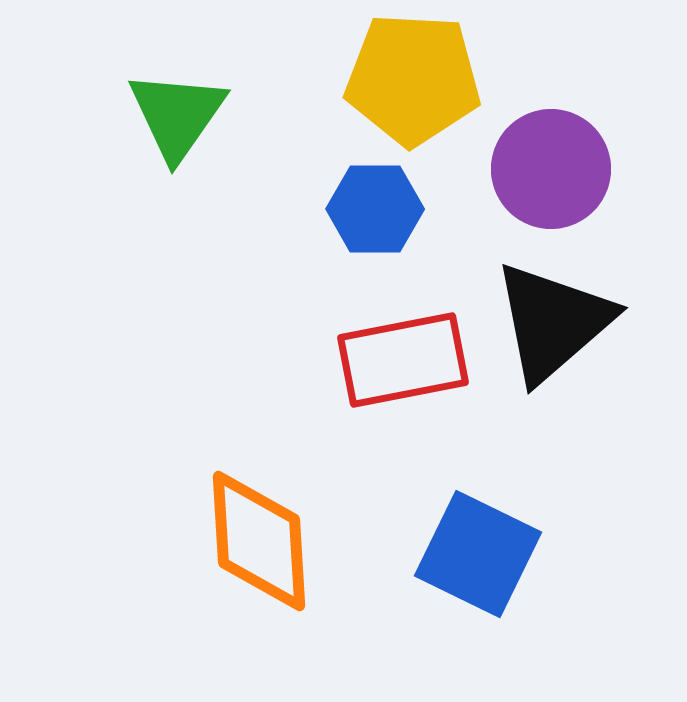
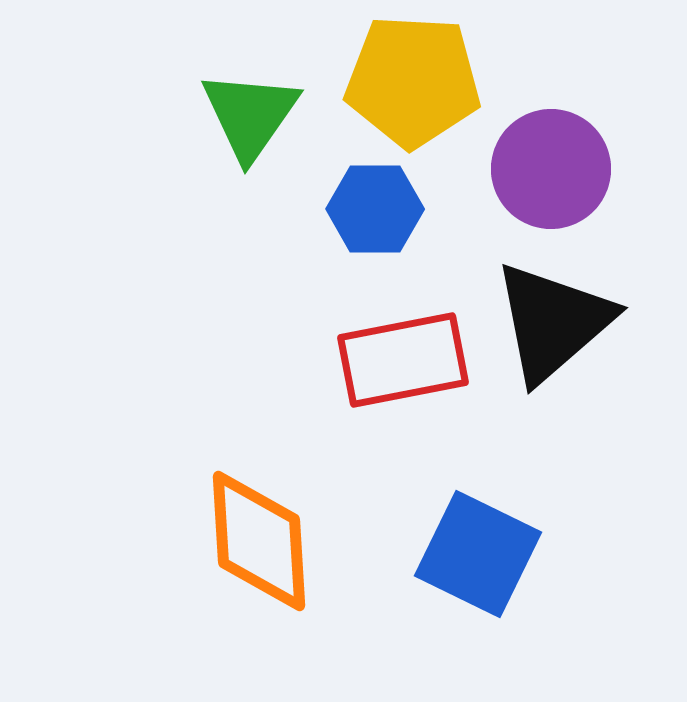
yellow pentagon: moved 2 px down
green triangle: moved 73 px right
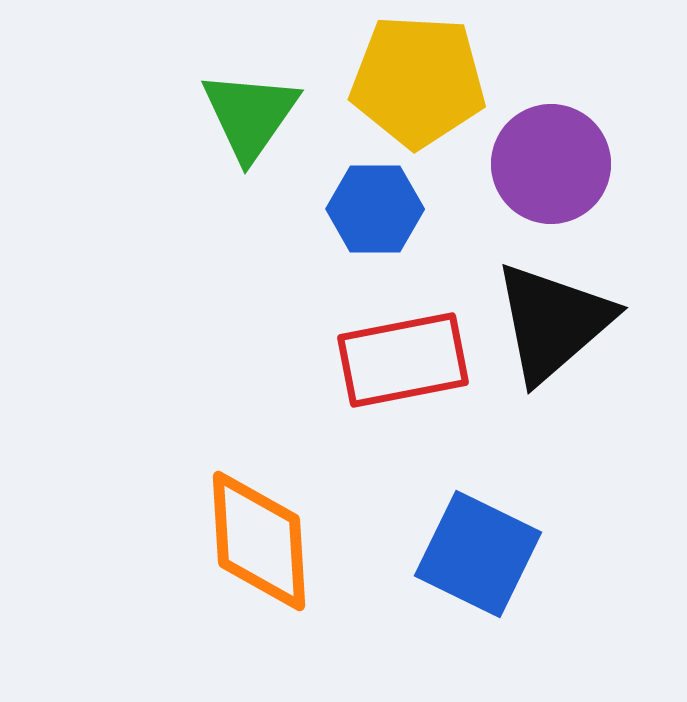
yellow pentagon: moved 5 px right
purple circle: moved 5 px up
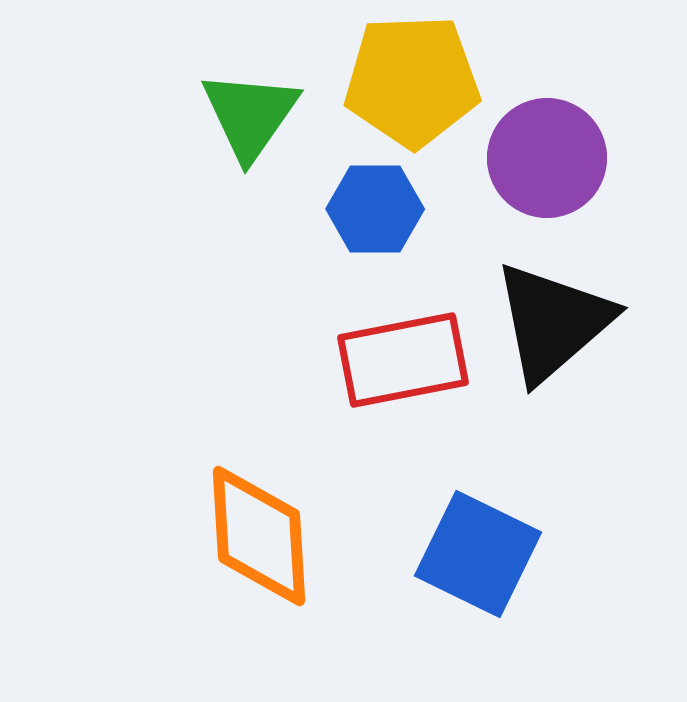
yellow pentagon: moved 6 px left; rotated 5 degrees counterclockwise
purple circle: moved 4 px left, 6 px up
orange diamond: moved 5 px up
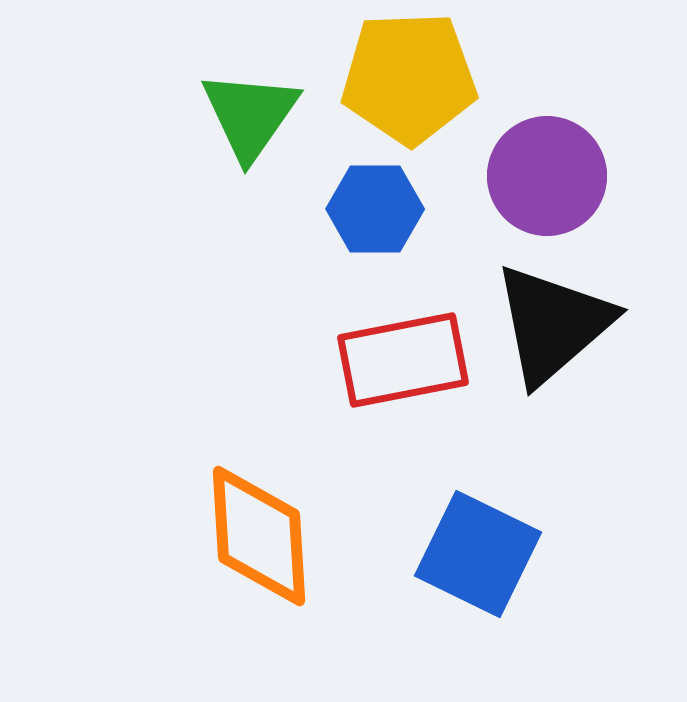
yellow pentagon: moved 3 px left, 3 px up
purple circle: moved 18 px down
black triangle: moved 2 px down
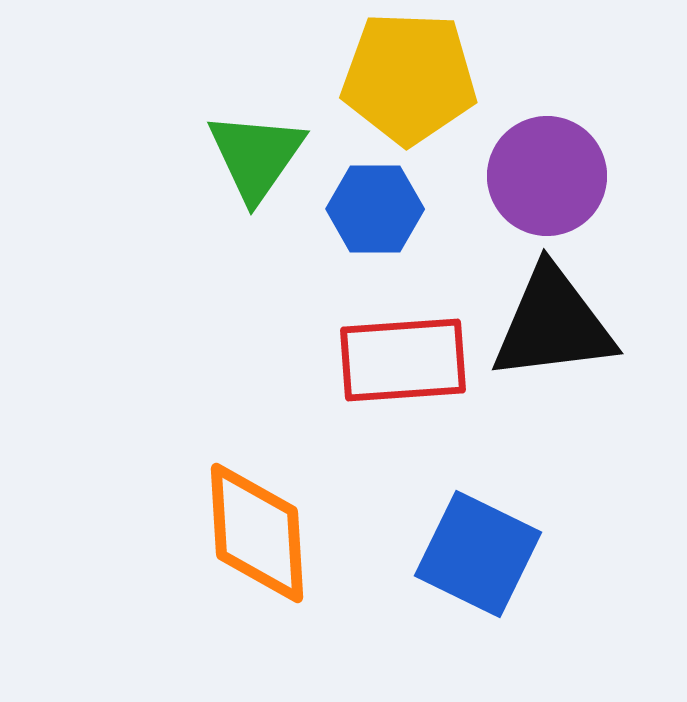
yellow pentagon: rotated 4 degrees clockwise
green triangle: moved 6 px right, 41 px down
black triangle: rotated 34 degrees clockwise
red rectangle: rotated 7 degrees clockwise
orange diamond: moved 2 px left, 3 px up
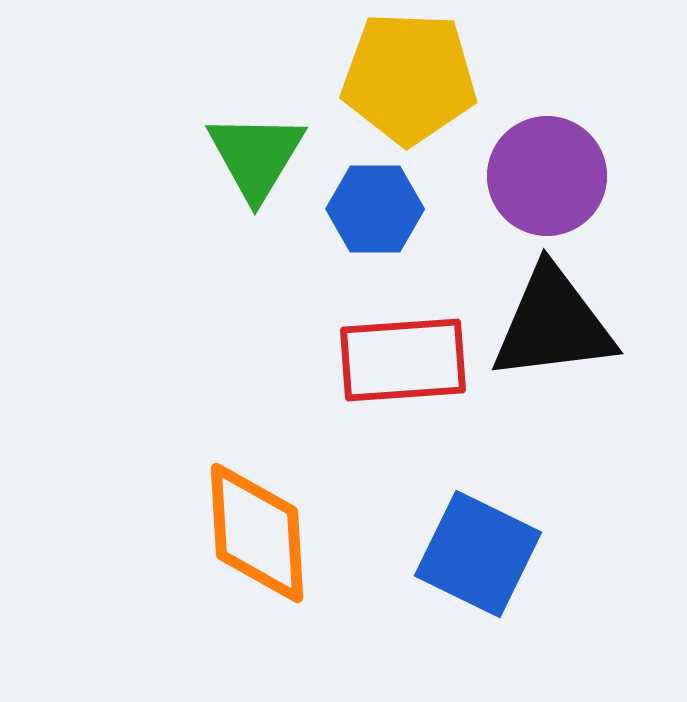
green triangle: rotated 4 degrees counterclockwise
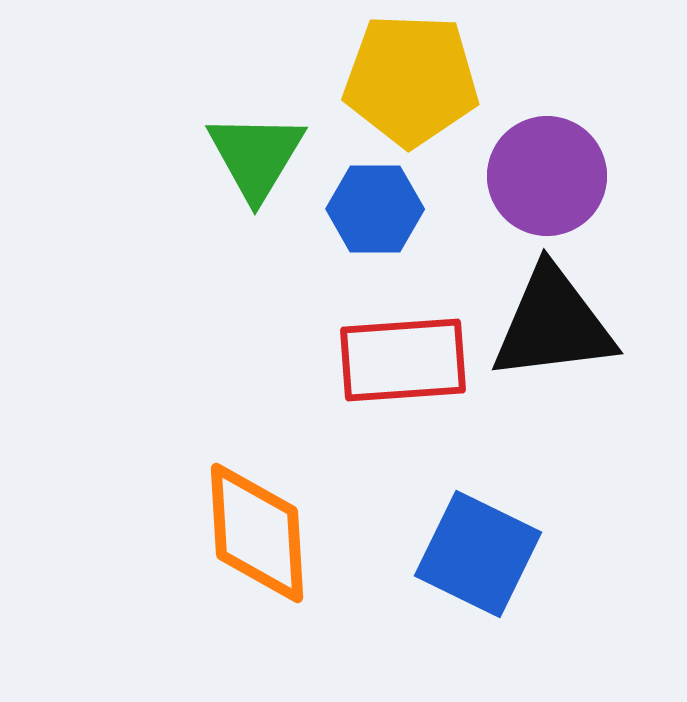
yellow pentagon: moved 2 px right, 2 px down
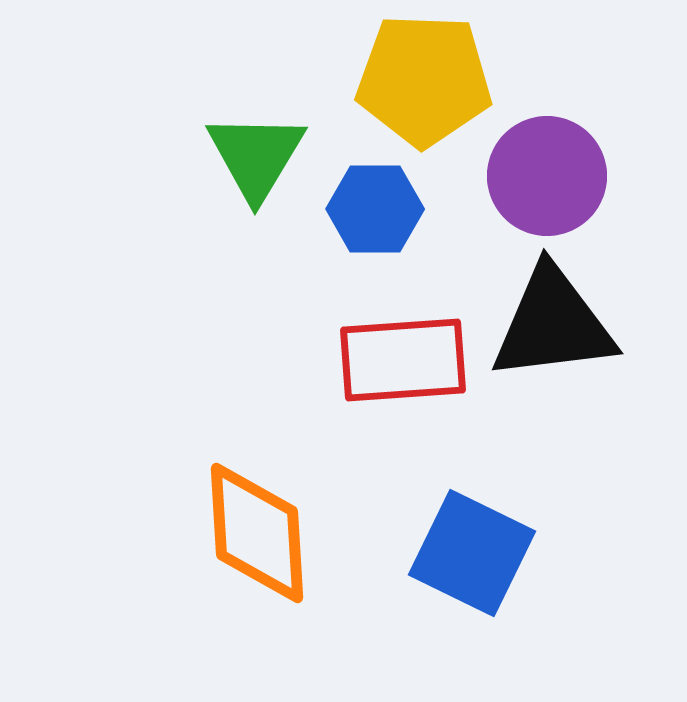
yellow pentagon: moved 13 px right
blue square: moved 6 px left, 1 px up
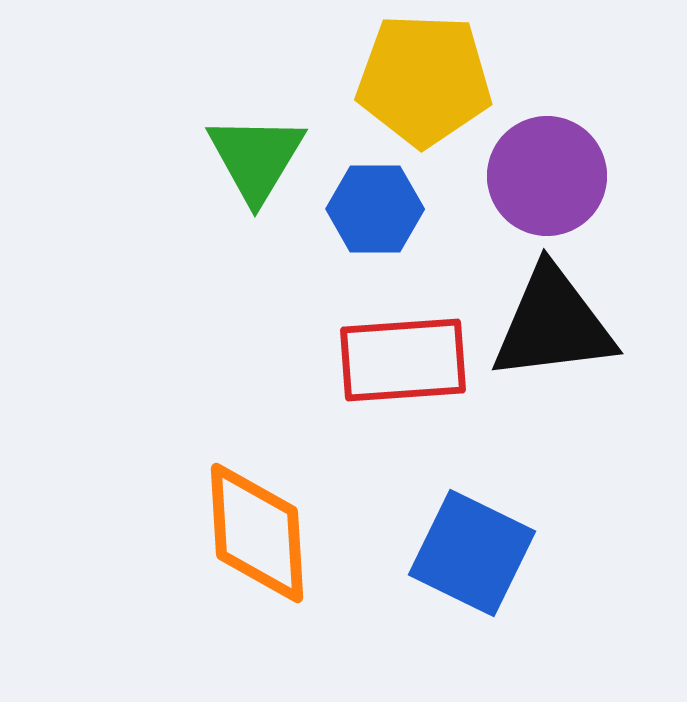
green triangle: moved 2 px down
